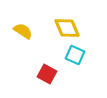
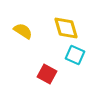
yellow diamond: moved 1 px left; rotated 8 degrees clockwise
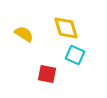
yellow semicircle: moved 1 px right, 3 px down
red square: rotated 18 degrees counterclockwise
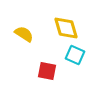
red square: moved 3 px up
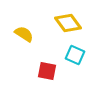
yellow diamond: moved 2 px right, 5 px up; rotated 20 degrees counterclockwise
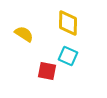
yellow diamond: rotated 36 degrees clockwise
cyan square: moved 7 px left, 1 px down
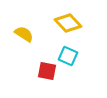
yellow diamond: rotated 44 degrees counterclockwise
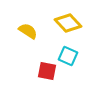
yellow semicircle: moved 4 px right, 3 px up
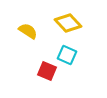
cyan square: moved 1 px left, 1 px up
red square: rotated 12 degrees clockwise
